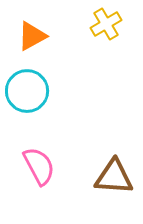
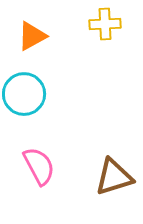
yellow cross: moved 1 px left; rotated 28 degrees clockwise
cyan circle: moved 3 px left, 3 px down
brown triangle: rotated 21 degrees counterclockwise
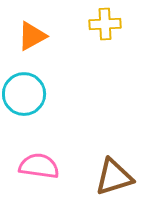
pink semicircle: rotated 54 degrees counterclockwise
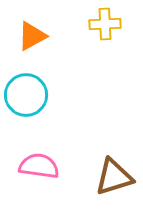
cyan circle: moved 2 px right, 1 px down
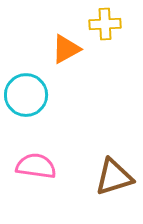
orange triangle: moved 34 px right, 13 px down
pink semicircle: moved 3 px left
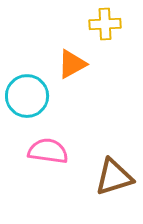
orange triangle: moved 6 px right, 15 px down
cyan circle: moved 1 px right, 1 px down
pink semicircle: moved 12 px right, 15 px up
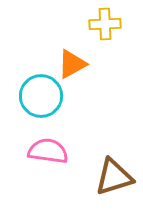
cyan circle: moved 14 px right
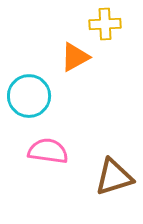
orange triangle: moved 3 px right, 7 px up
cyan circle: moved 12 px left
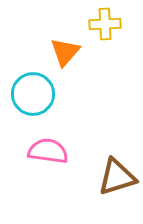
orange triangle: moved 10 px left, 5 px up; rotated 20 degrees counterclockwise
cyan circle: moved 4 px right, 2 px up
brown triangle: moved 3 px right
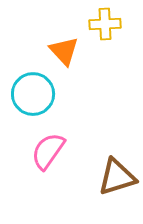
orange triangle: moved 1 px left, 1 px up; rotated 24 degrees counterclockwise
pink semicircle: rotated 63 degrees counterclockwise
